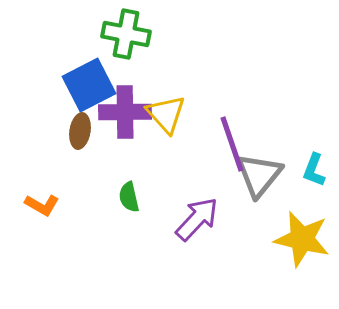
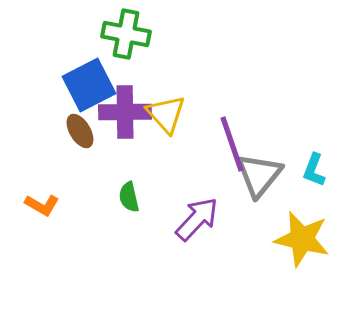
brown ellipse: rotated 40 degrees counterclockwise
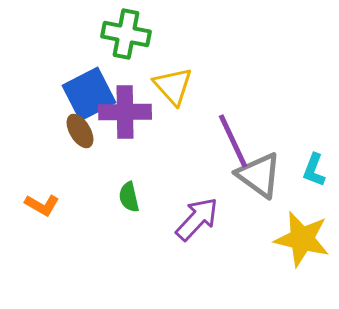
blue square: moved 9 px down
yellow triangle: moved 7 px right, 28 px up
purple line: moved 1 px right, 3 px up; rotated 6 degrees counterclockwise
gray triangle: rotated 33 degrees counterclockwise
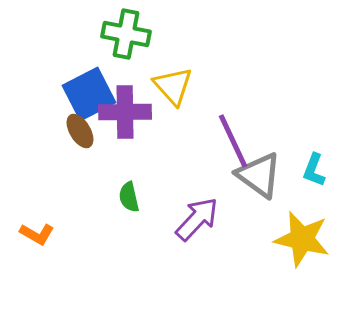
orange L-shape: moved 5 px left, 29 px down
